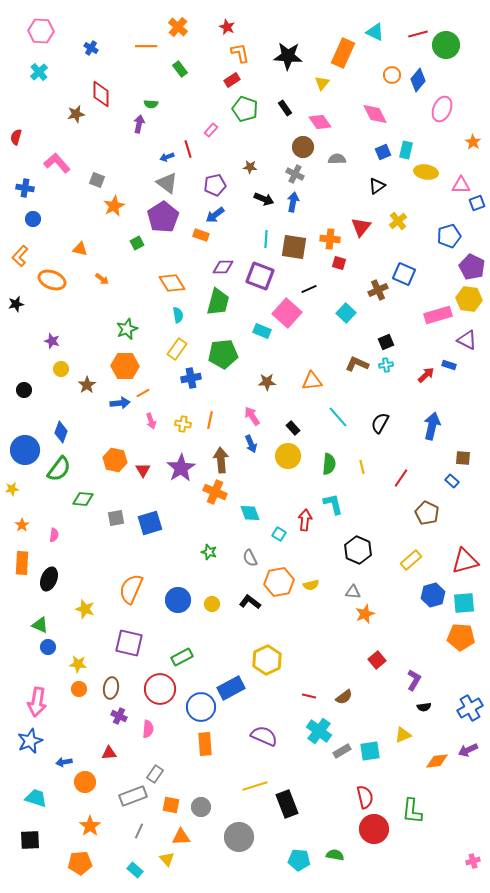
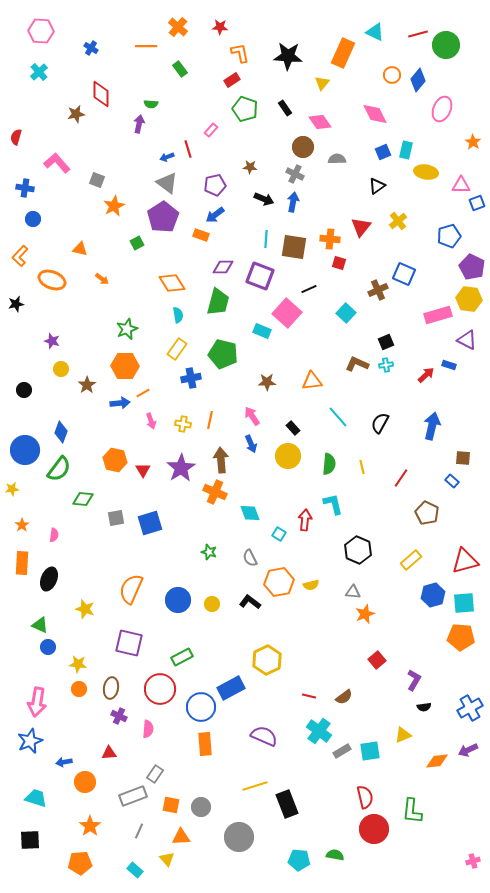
red star at (227, 27): moved 7 px left; rotated 21 degrees counterclockwise
green pentagon at (223, 354): rotated 20 degrees clockwise
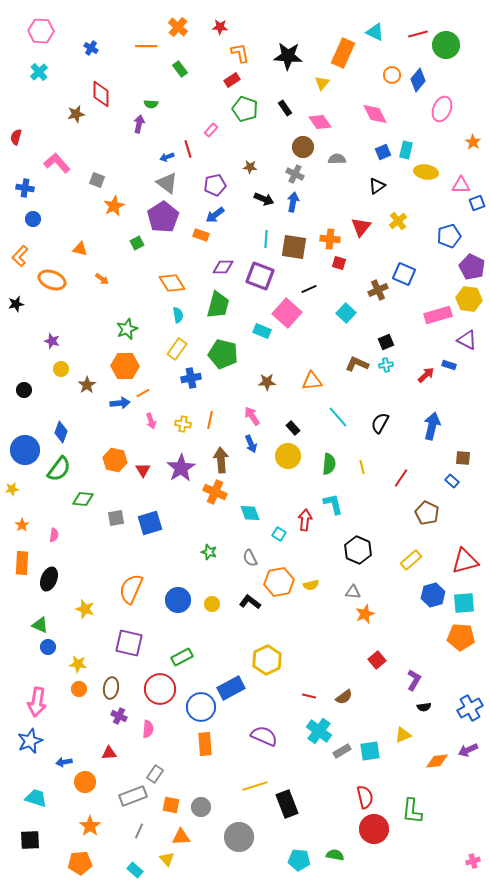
green trapezoid at (218, 302): moved 3 px down
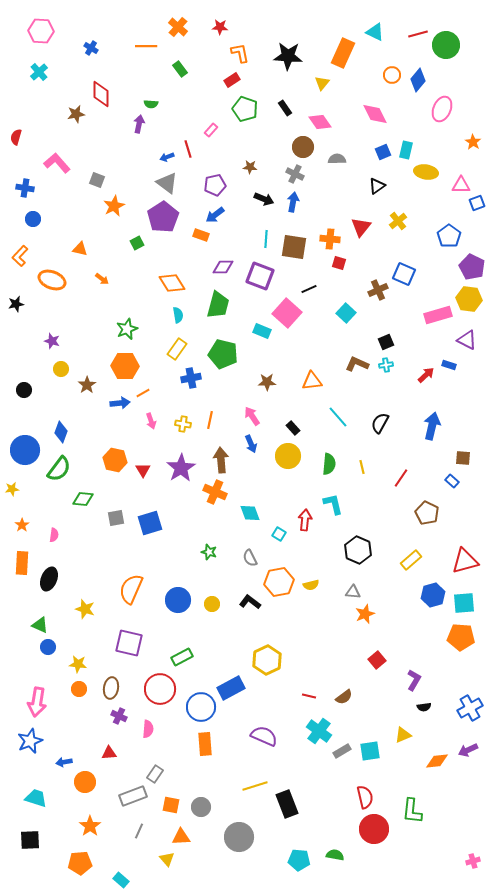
blue pentagon at (449, 236): rotated 20 degrees counterclockwise
cyan rectangle at (135, 870): moved 14 px left, 10 px down
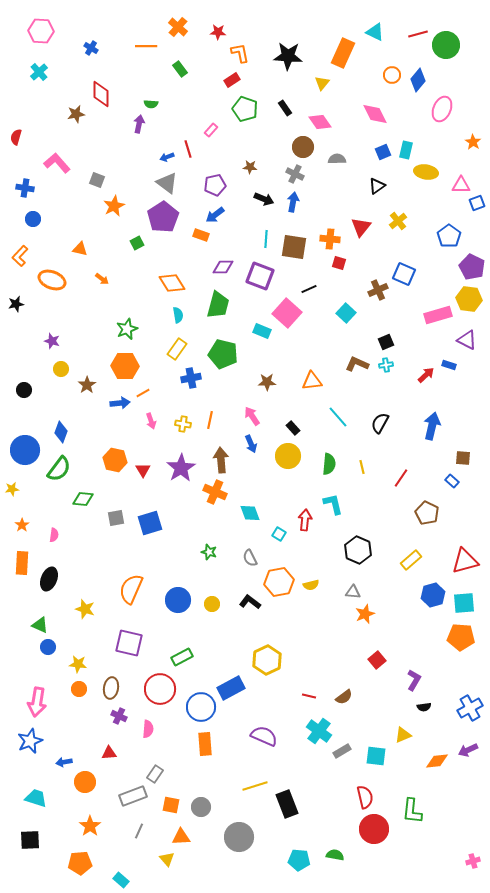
red star at (220, 27): moved 2 px left, 5 px down
cyan square at (370, 751): moved 6 px right, 5 px down; rotated 15 degrees clockwise
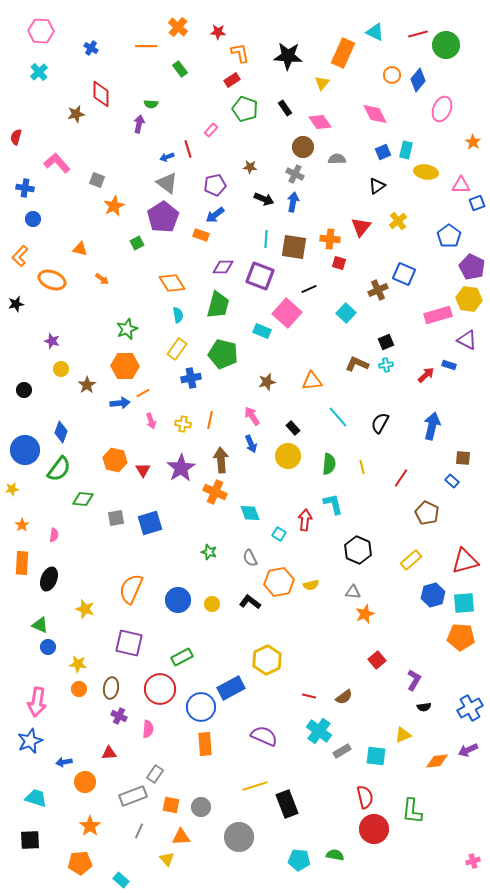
brown star at (267, 382): rotated 12 degrees counterclockwise
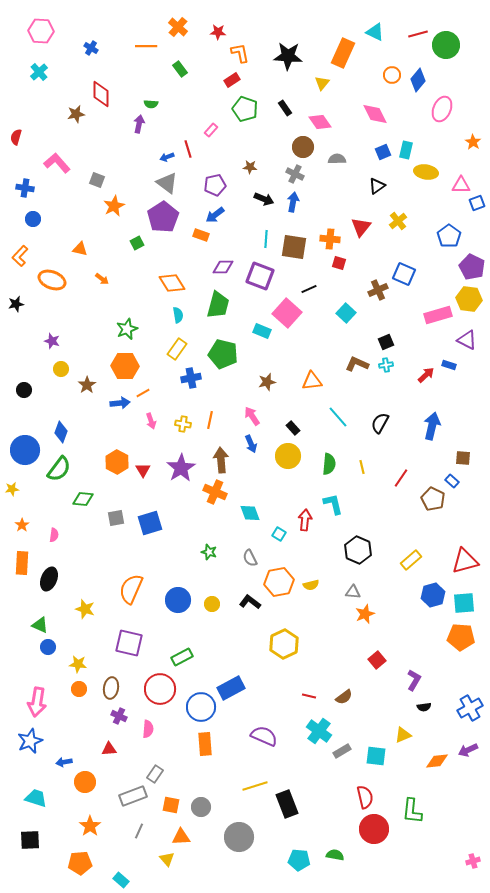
orange hexagon at (115, 460): moved 2 px right, 2 px down; rotated 15 degrees clockwise
brown pentagon at (427, 513): moved 6 px right, 14 px up
yellow hexagon at (267, 660): moved 17 px right, 16 px up
red triangle at (109, 753): moved 4 px up
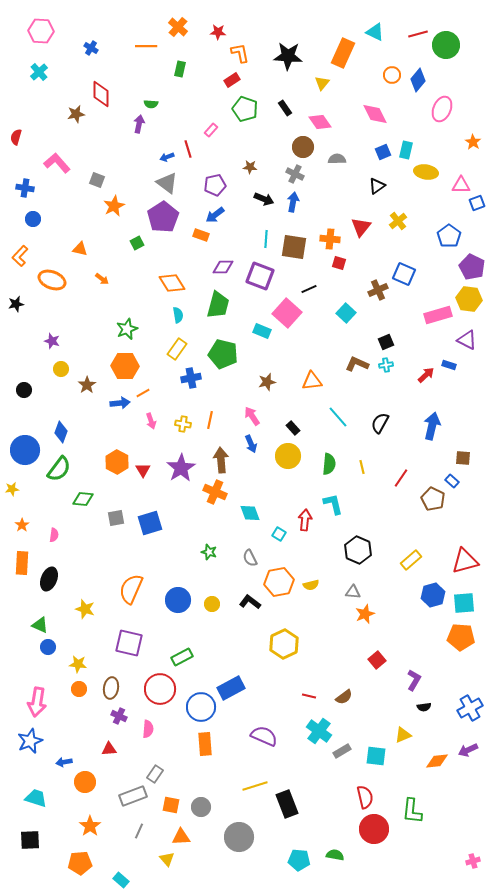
green rectangle at (180, 69): rotated 49 degrees clockwise
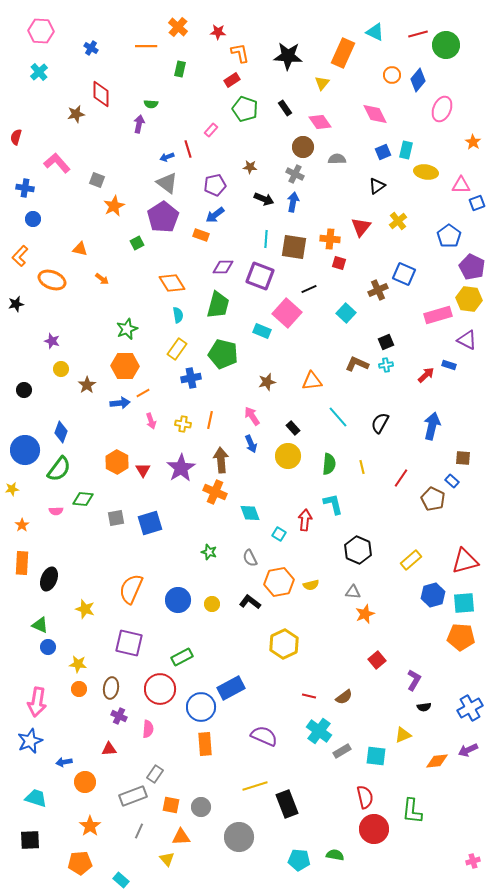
pink semicircle at (54, 535): moved 2 px right, 24 px up; rotated 80 degrees clockwise
